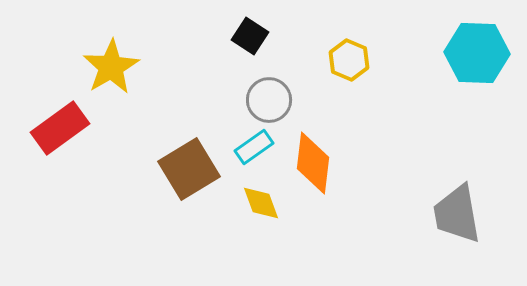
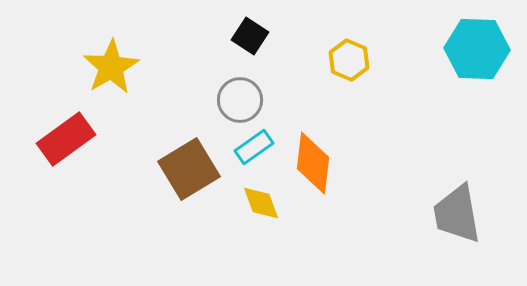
cyan hexagon: moved 4 px up
gray circle: moved 29 px left
red rectangle: moved 6 px right, 11 px down
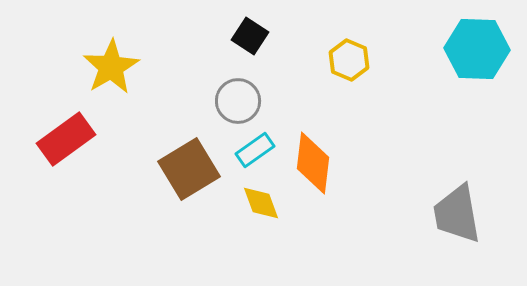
gray circle: moved 2 px left, 1 px down
cyan rectangle: moved 1 px right, 3 px down
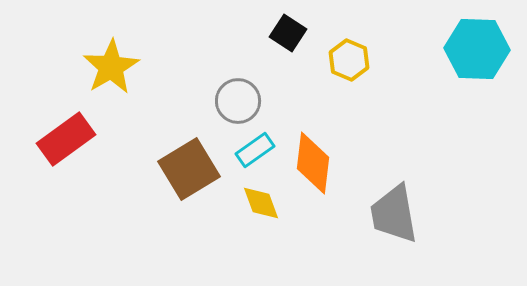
black square: moved 38 px right, 3 px up
gray trapezoid: moved 63 px left
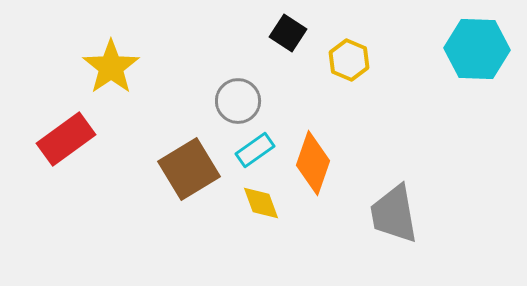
yellow star: rotated 4 degrees counterclockwise
orange diamond: rotated 12 degrees clockwise
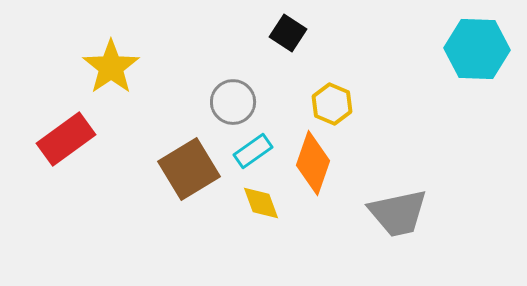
yellow hexagon: moved 17 px left, 44 px down
gray circle: moved 5 px left, 1 px down
cyan rectangle: moved 2 px left, 1 px down
gray trapezoid: moved 4 px right, 1 px up; rotated 92 degrees counterclockwise
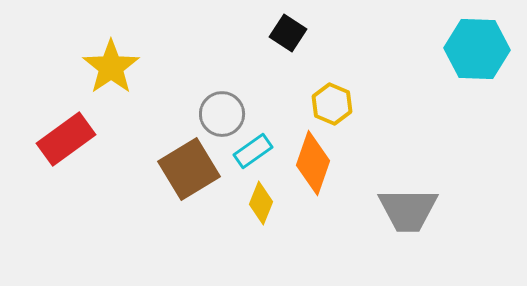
gray circle: moved 11 px left, 12 px down
yellow diamond: rotated 42 degrees clockwise
gray trapezoid: moved 10 px right, 3 px up; rotated 12 degrees clockwise
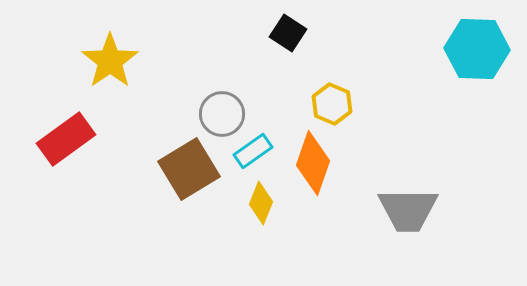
yellow star: moved 1 px left, 6 px up
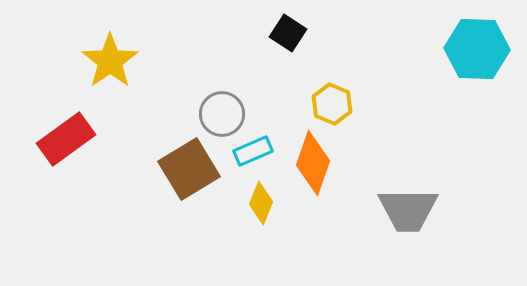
cyan rectangle: rotated 12 degrees clockwise
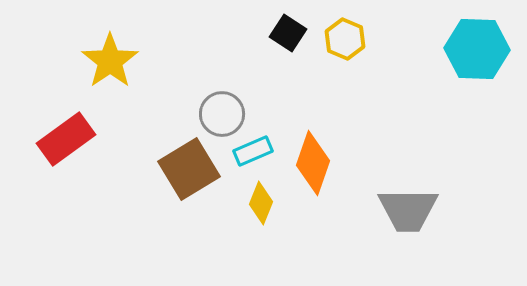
yellow hexagon: moved 13 px right, 65 px up
